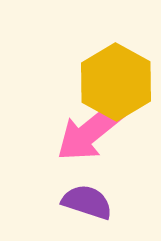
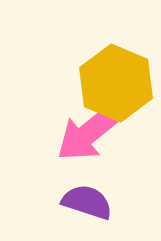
yellow hexagon: moved 1 px down; rotated 6 degrees counterclockwise
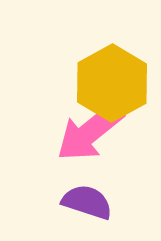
yellow hexagon: moved 4 px left; rotated 8 degrees clockwise
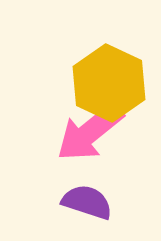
yellow hexagon: moved 3 px left; rotated 6 degrees counterclockwise
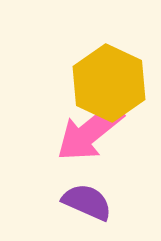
purple semicircle: rotated 6 degrees clockwise
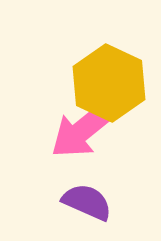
pink arrow: moved 6 px left, 3 px up
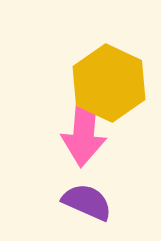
pink arrow: rotated 46 degrees counterclockwise
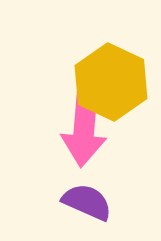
yellow hexagon: moved 2 px right, 1 px up
